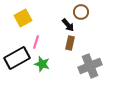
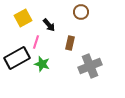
black arrow: moved 19 px left
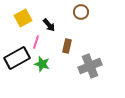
brown rectangle: moved 3 px left, 3 px down
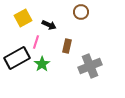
black arrow: rotated 24 degrees counterclockwise
green star: rotated 21 degrees clockwise
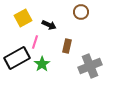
pink line: moved 1 px left
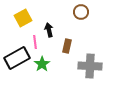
black arrow: moved 5 px down; rotated 128 degrees counterclockwise
pink line: rotated 24 degrees counterclockwise
gray cross: rotated 25 degrees clockwise
